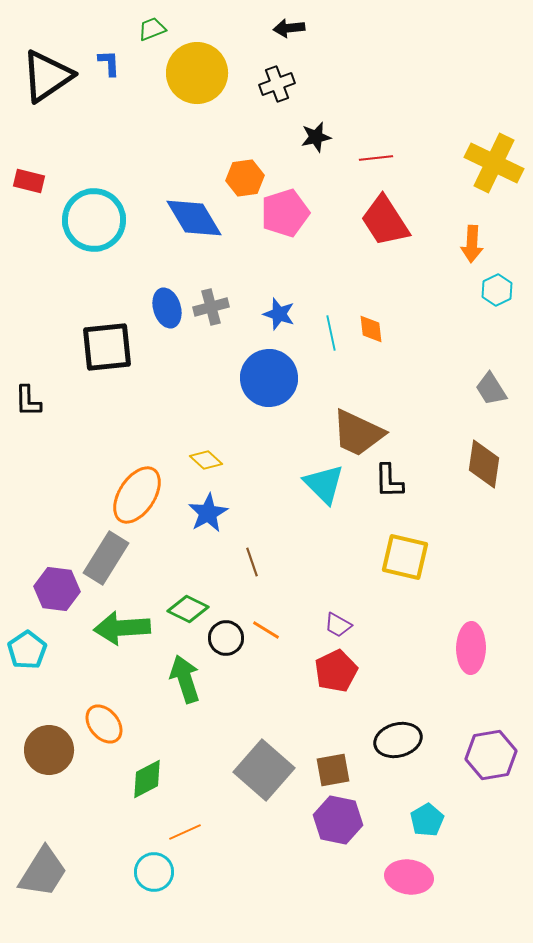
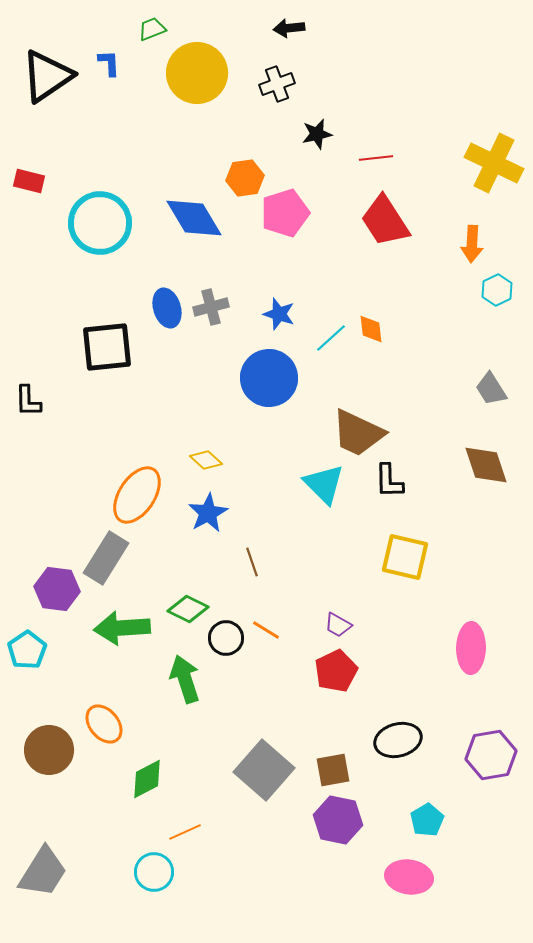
black star at (316, 137): moved 1 px right, 3 px up
cyan circle at (94, 220): moved 6 px right, 3 px down
cyan line at (331, 333): moved 5 px down; rotated 60 degrees clockwise
brown diamond at (484, 464): moved 2 px right, 1 px down; rotated 27 degrees counterclockwise
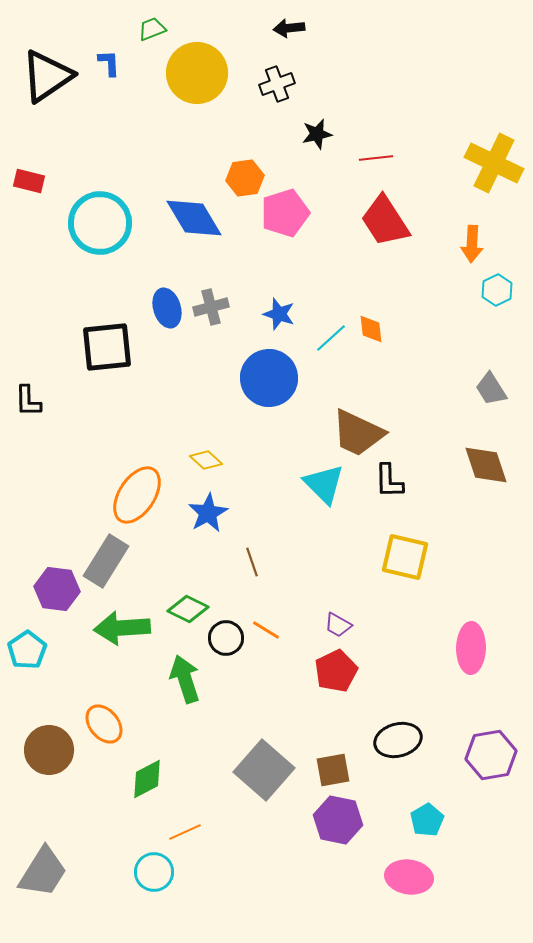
gray rectangle at (106, 558): moved 3 px down
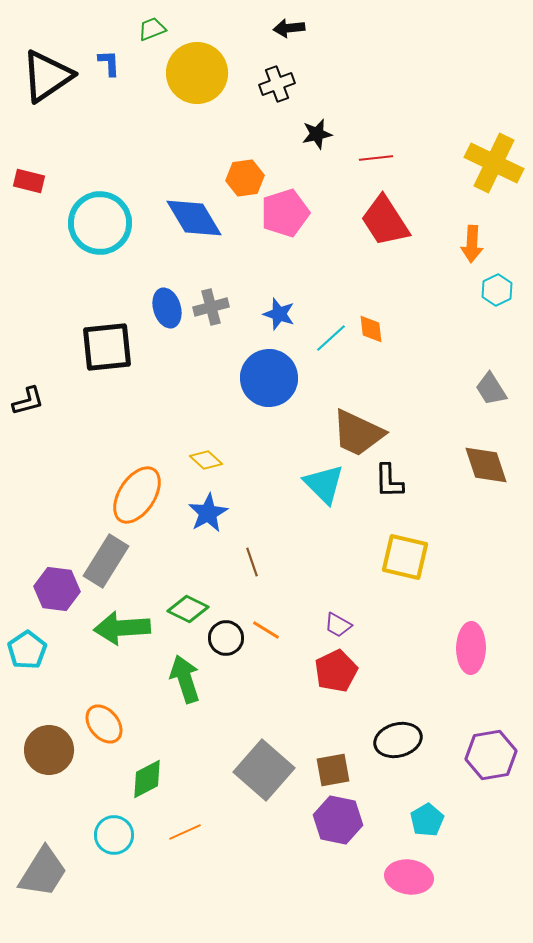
black L-shape at (28, 401): rotated 104 degrees counterclockwise
cyan circle at (154, 872): moved 40 px left, 37 px up
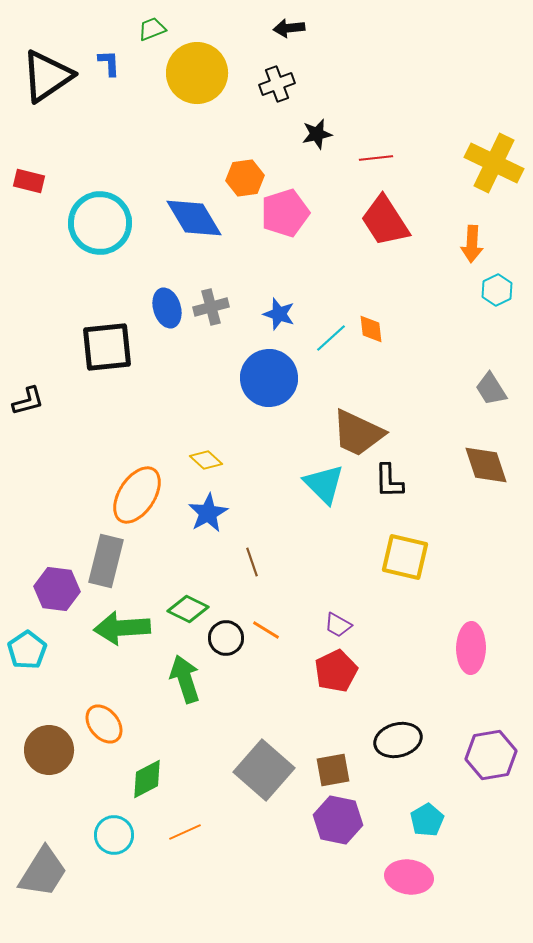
gray rectangle at (106, 561): rotated 18 degrees counterclockwise
